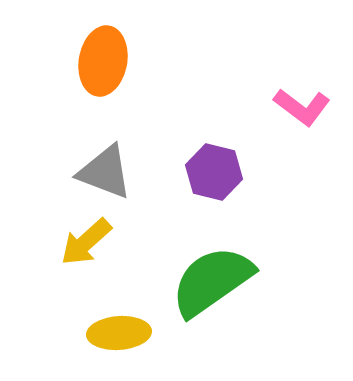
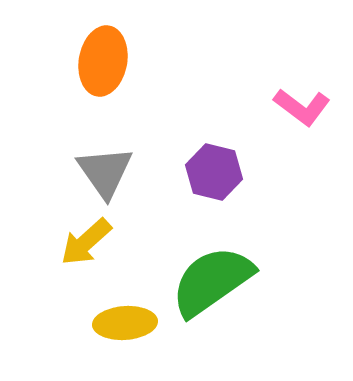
gray triangle: rotated 34 degrees clockwise
yellow ellipse: moved 6 px right, 10 px up
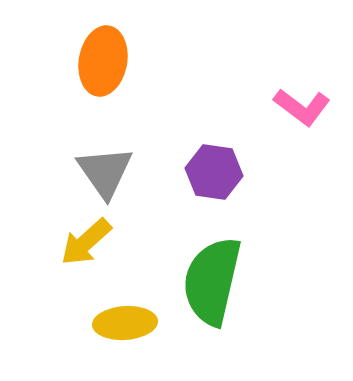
purple hexagon: rotated 6 degrees counterclockwise
green semicircle: rotated 42 degrees counterclockwise
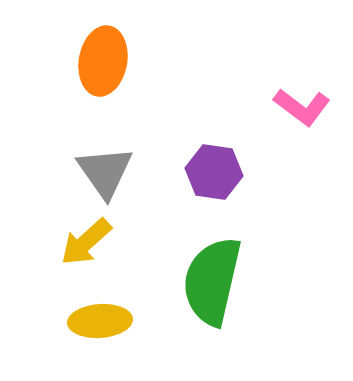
yellow ellipse: moved 25 px left, 2 px up
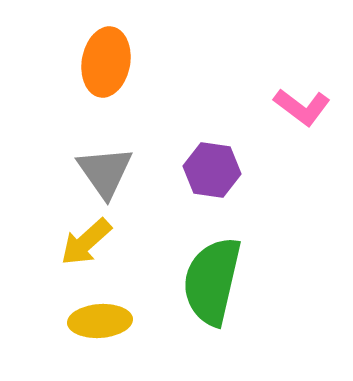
orange ellipse: moved 3 px right, 1 px down
purple hexagon: moved 2 px left, 2 px up
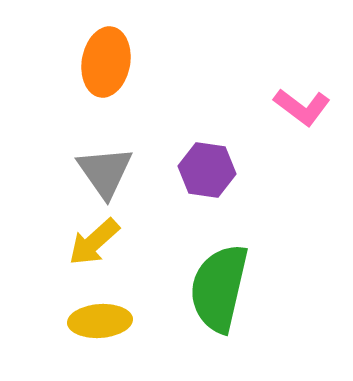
purple hexagon: moved 5 px left
yellow arrow: moved 8 px right
green semicircle: moved 7 px right, 7 px down
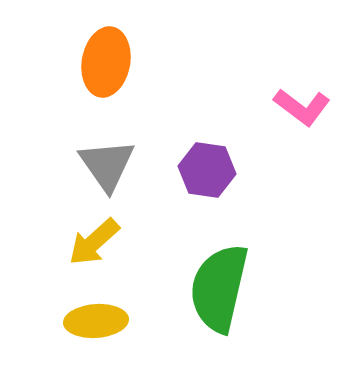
gray triangle: moved 2 px right, 7 px up
yellow ellipse: moved 4 px left
